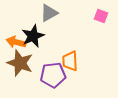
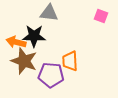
gray triangle: rotated 36 degrees clockwise
black star: moved 1 px right; rotated 25 degrees clockwise
brown star: moved 4 px right, 2 px up
purple pentagon: moved 2 px left; rotated 10 degrees clockwise
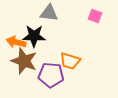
pink square: moved 6 px left
orange trapezoid: rotated 70 degrees counterclockwise
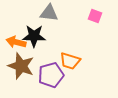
brown star: moved 3 px left, 5 px down
purple pentagon: rotated 20 degrees counterclockwise
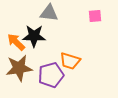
pink square: rotated 24 degrees counterclockwise
orange arrow: rotated 30 degrees clockwise
brown star: moved 2 px left, 2 px down; rotated 28 degrees counterclockwise
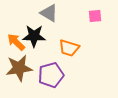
gray triangle: rotated 24 degrees clockwise
orange trapezoid: moved 1 px left, 13 px up
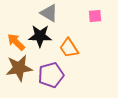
black star: moved 6 px right
orange trapezoid: rotated 40 degrees clockwise
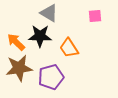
purple pentagon: moved 2 px down
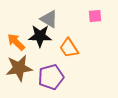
gray triangle: moved 6 px down
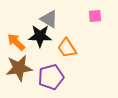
orange trapezoid: moved 2 px left
